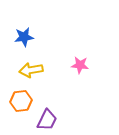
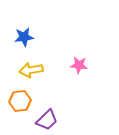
pink star: moved 1 px left
orange hexagon: moved 1 px left
purple trapezoid: rotated 20 degrees clockwise
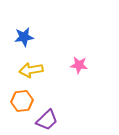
orange hexagon: moved 2 px right
